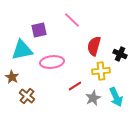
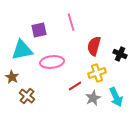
pink line: moved 1 px left, 2 px down; rotated 30 degrees clockwise
yellow cross: moved 4 px left, 2 px down; rotated 12 degrees counterclockwise
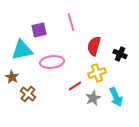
brown cross: moved 1 px right, 2 px up
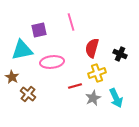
red semicircle: moved 2 px left, 2 px down
red line: rotated 16 degrees clockwise
cyan arrow: moved 1 px down
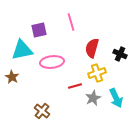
brown cross: moved 14 px right, 17 px down
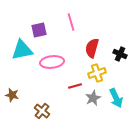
brown star: moved 18 px down; rotated 16 degrees counterclockwise
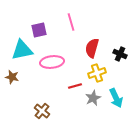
brown star: moved 18 px up
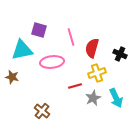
pink line: moved 15 px down
purple square: rotated 28 degrees clockwise
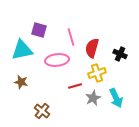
pink ellipse: moved 5 px right, 2 px up
brown star: moved 9 px right, 5 px down
